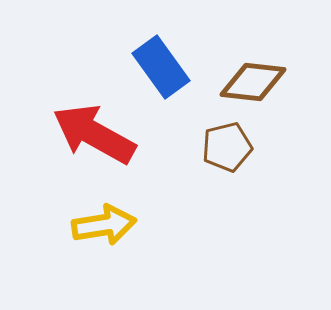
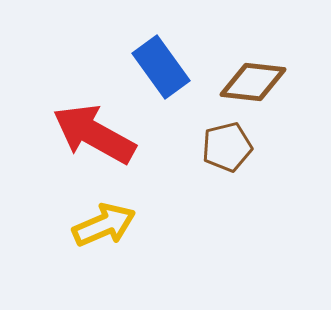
yellow arrow: rotated 14 degrees counterclockwise
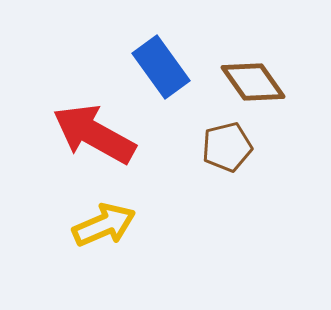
brown diamond: rotated 48 degrees clockwise
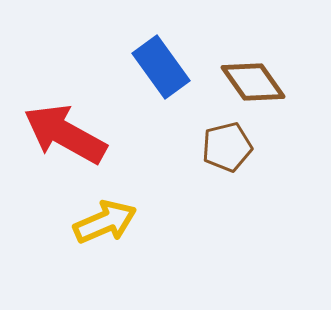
red arrow: moved 29 px left
yellow arrow: moved 1 px right, 3 px up
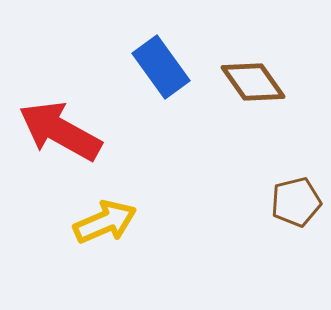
red arrow: moved 5 px left, 3 px up
brown pentagon: moved 69 px right, 55 px down
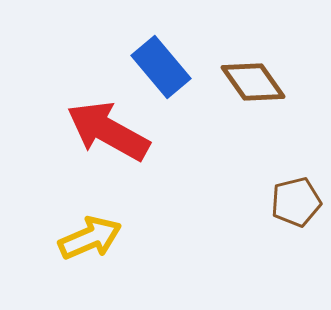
blue rectangle: rotated 4 degrees counterclockwise
red arrow: moved 48 px right
yellow arrow: moved 15 px left, 16 px down
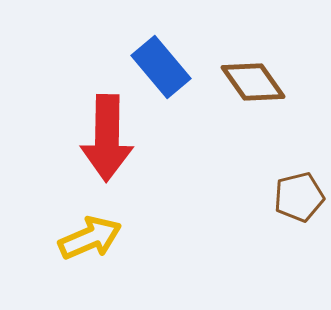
red arrow: moved 1 px left, 7 px down; rotated 118 degrees counterclockwise
brown pentagon: moved 3 px right, 5 px up
